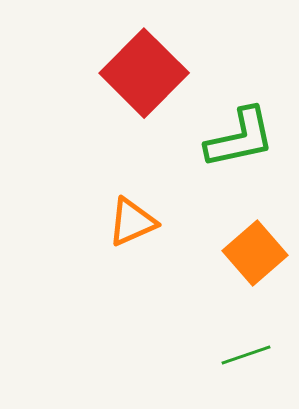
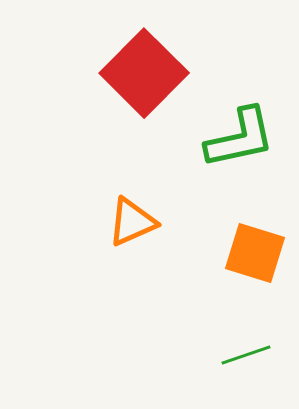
orange square: rotated 32 degrees counterclockwise
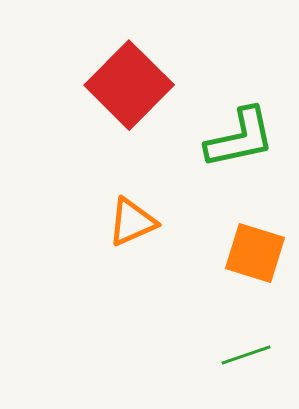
red square: moved 15 px left, 12 px down
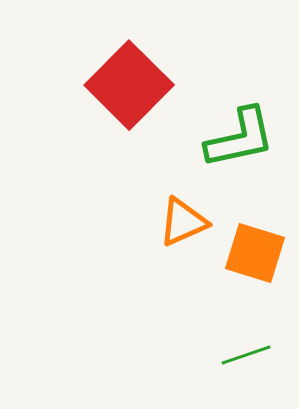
orange triangle: moved 51 px right
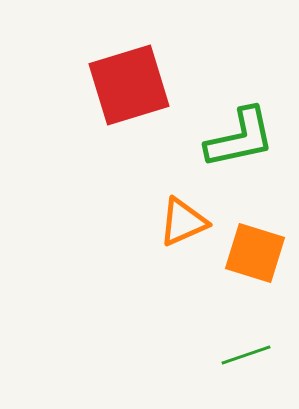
red square: rotated 28 degrees clockwise
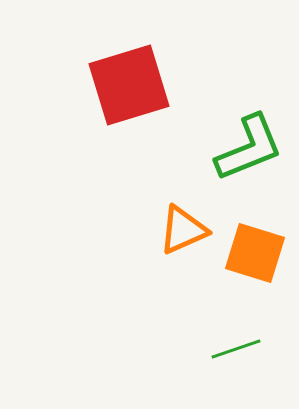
green L-shape: moved 9 px right, 10 px down; rotated 10 degrees counterclockwise
orange triangle: moved 8 px down
green line: moved 10 px left, 6 px up
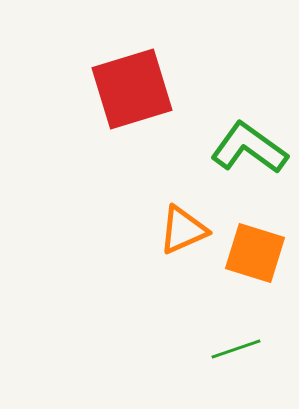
red square: moved 3 px right, 4 px down
green L-shape: rotated 122 degrees counterclockwise
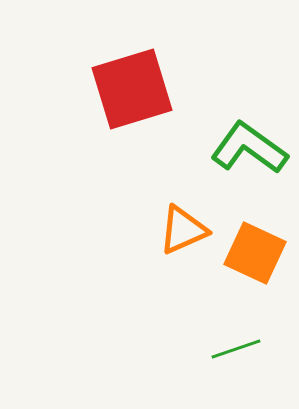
orange square: rotated 8 degrees clockwise
